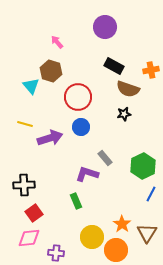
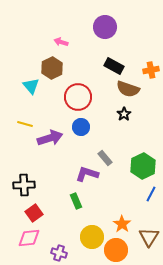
pink arrow: moved 4 px right; rotated 32 degrees counterclockwise
brown hexagon: moved 1 px right, 3 px up; rotated 15 degrees clockwise
black star: rotated 24 degrees counterclockwise
brown triangle: moved 2 px right, 4 px down
purple cross: moved 3 px right; rotated 14 degrees clockwise
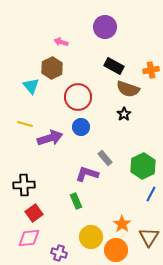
yellow circle: moved 1 px left
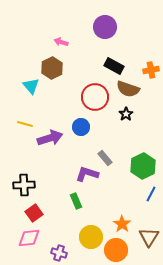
red circle: moved 17 px right
black star: moved 2 px right
